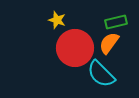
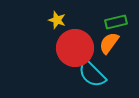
cyan semicircle: moved 9 px left
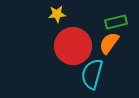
yellow star: moved 6 px up; rotated 24 degrees counterclockwise
red circle: moved 2 px left, 2 px up
cyan semicircle: rotated 60 degrees clockwise
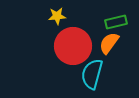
yellow star: moved 2 px down
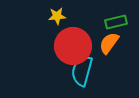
cyan semicircle: moved 10 px left, 3 px up
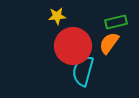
cyan semicircle: moved 1 px right
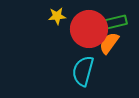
red circle: moved 16 px right, 17 px up
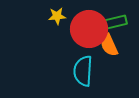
orange semicircle: moved 2 px down; rotated 60 degrees counterclockwise
cyan semicircle: rotated 12 degrees counterclockwise
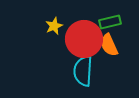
yellow star: moved 3 px left, 10 px down; rotated 18 degrees counterclockwise
green rectangle: moved 6 px left
red circle: moved 5 px left, 10 px down
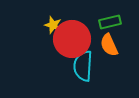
yellow star: moved 1 px left, 1 px up; rotated 30 degrees counterclockwise
red circle: moved 12 px left
cyan semicircle: moved 5 px up
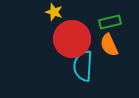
yellow star: moved 1 px right, 13 px up
